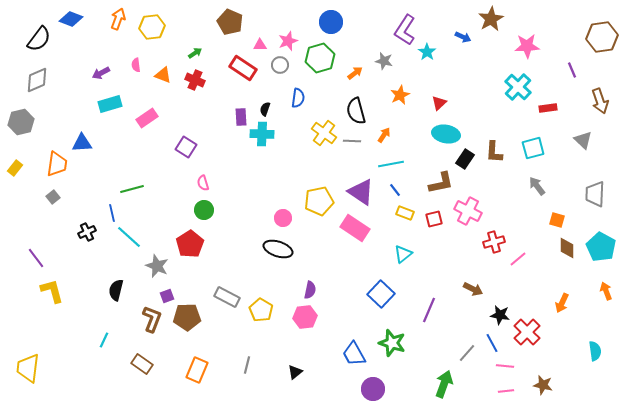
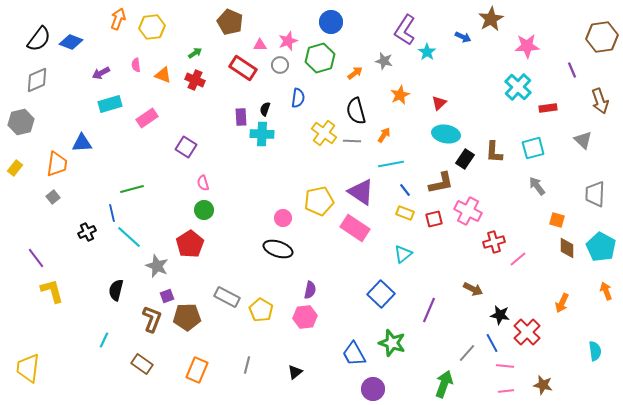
blue diamond at (71, 19): moved 23 px down
blue line at (395, 190): moved 10 px right
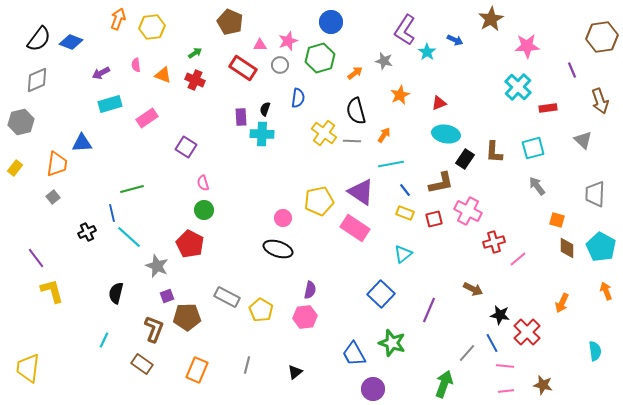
blue arrow at (463, 37): moved 8 px left, 3 px down
red triangle at (439, 103): rotated 21 degrees clockwise
red pentagon at (190, 244): rotated 12 degrees counterclockwise
black semicircle at (116, 290): moved 3 px down
brown L-shape at (152, 319): moved 2 px right, 10 px down
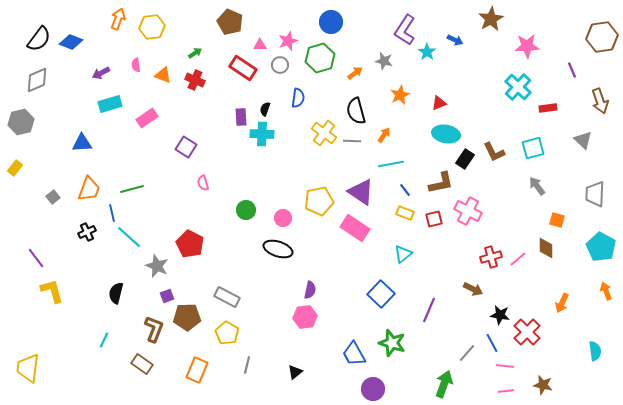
brown L-shape at (494, 152): rotated 30 degrees counterclockwise
orange trapezoid at (57, 164): moved 32 px right, 25 px down; rotated 12 degrees clockwise
green circle at (204, 210): moved 42 px right
red cross at (494, 242): moved 3 px left, 15 px down
brown diamond at (567, 248): moved 21 px left
yellow pentagon at (261, 310): moved 34 px left, 23 px down
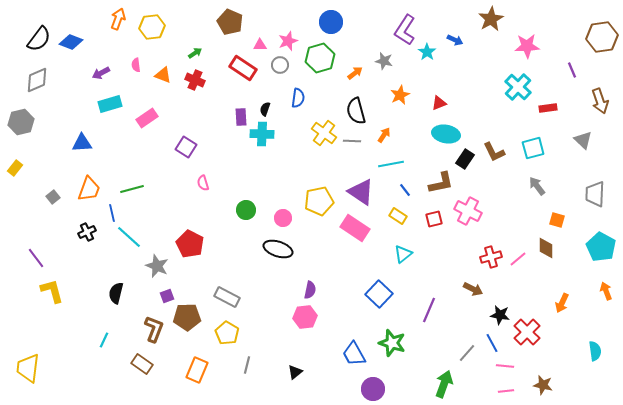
yellow rectangle at (405, 213): moved 7 px left, 3 px down; rotated 12 degrees clockwise
blue square at (381, 294): moved 2 px left
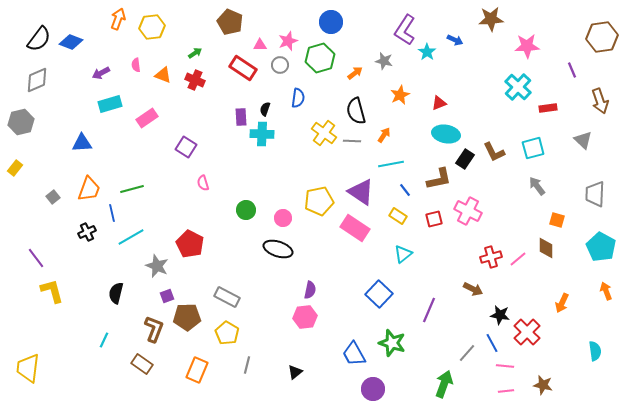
brown star at (491, 19): rotated 25 degrees clockwise
brown L-shape at (441, 183): moved 2 px left, 4 px up
cyan line at (129, 237): moved 2 px right; rotated 72 degrees counterclockwise
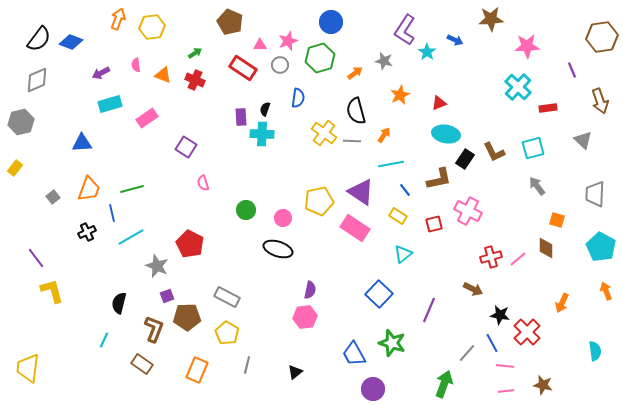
red square at (434, 219): moved 5 px down
black semicircle at (116, 293): moved 3 px right, 10 px down
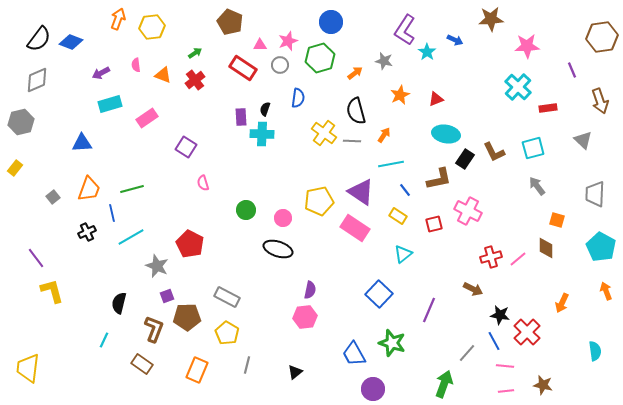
red cross at (195, 80): rotated 30 degrees clockwise
red triangle at (439, 103): moved 3 px left, 4 px up
blue line at (492, 343): moved 2 px right, 2 px up
